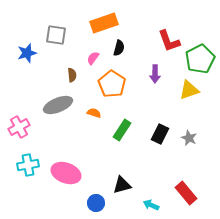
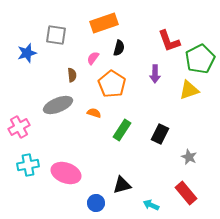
gray star: moved 19 px down
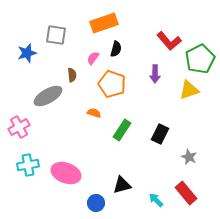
red L-shape: rotated 20 degrees counterclockwise
black semicircle: moved 3 px left, 1 px down
orange pentagon: rotated 12 degrees counterclockwise
gray ellipse: moved 10 px left, 9 px up; rotated 8 degrees counterclockwise
cyan arrow: moved 5 px right, 5 px up; rotated 21 degrees clockwise
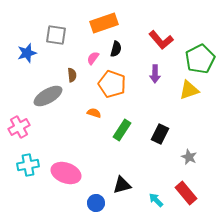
red L-shape: moved 8 px left, 1 px up
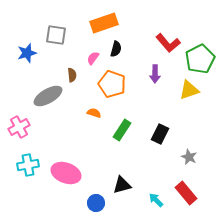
red L-shape: moved 7 px right, 3 px down
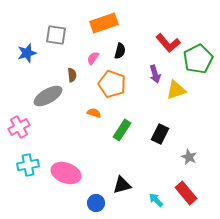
black semicircle: moved 4 px right, 2 px down
green pentagon: moved 2 px left
purple arrow: rotated 18 degrees counterclockwise
yellow triangle: moved 13 px left
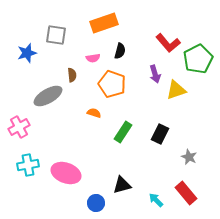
pink semicircle: rotated 136 degrees counterclockwise
green rectangle: moved 1 px right, 2 px down
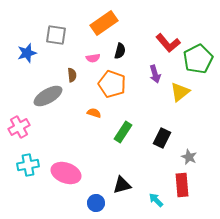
orange rectangle: rotated 16 degrees counterclockwise
yellow triangle: moved 4 px right, 2 px down; rotated 20 degrees counterclockwise
black rectangle: moved 2 px right, 4 px down
red rectangle: moved 4 px left, 8 px up; rotated 35 degrees clockwise
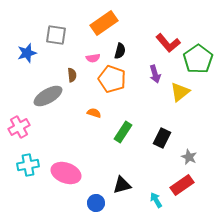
green pentagon: rotated 8 degrees counterclockwise
orange pentagon: moved 5 px up
red rectangle: rotated 60 degrees clockwise
cyan arrow: rotated 14 degrees clockwise
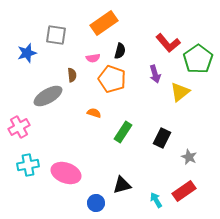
red rectangle: moved 2 px right, 6 px down
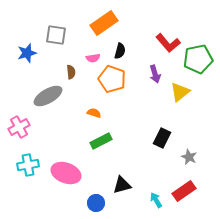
green pentagon: rotated 24 degrees clockwise
brown semicircle: moved 1 px left, 3 px up
green rectangle: moved 22 px left, 9 px down; rotated 30 degrees clockwise
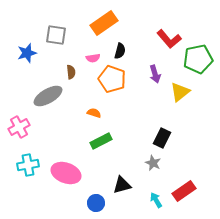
red L-shape: moved 1 px right, 4 px up
gray star: moved 36 px left, 6 px down
